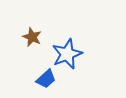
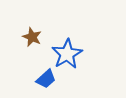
blue star: rotated 8 degrees counterclockwise
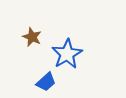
blue trapezoid: moved 3 px down
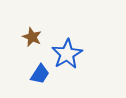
blue trapezoid: moved 6 px left, 8 px up; rotated 15 degrees counterclockwise
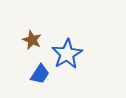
brown star: moved 3 px down
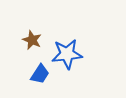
blue star: rotated 24 degrees clockwise
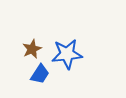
brown star: moved 9 px down; rotated 24 degrees clockwise
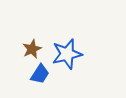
blue star: rotated 8 degrees counterclockwise
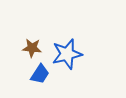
brown star: moved 1 px up; rotated 30 degrees clockwise
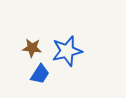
blue star: moved 3 px up
